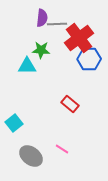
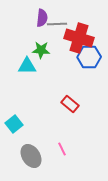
red cross: rotated 36 degrees counterclockwise
blue hexagon: moved 2 px up
cyan square: moved 1 px down
pink line: rotated 32 degrees clockwise
gray ellipse: rotated 20 degrees clockwise
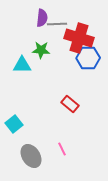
blue hexagon: moved 1 px left, 1 px down
cyan triangle: moved 5 px left, 1 px up
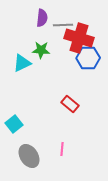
gray line: moved 6 px right, 1 px down
cyan triangle: moved 2 px up; rotated 24 degrees counterclockwise
pink line: rotated 32 degrees clockwise
gray ellipse: moved 2 px left
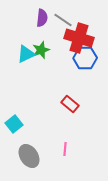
gray line: moved 5 px up; rotated 36 degrees clockwise
green star: rotated 24 degrees counterclockwise
blue hexagon: moved 3 px left
cyan triangle: moved 4 px right, 9 px up
pink line: moved 3 px right
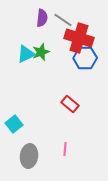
green star: moved 2 px down
gray ellipse: rotated 40 degrees clockwise
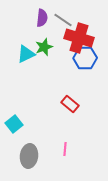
green star: moved 3 px right, 5 px up
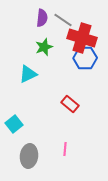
red cross: moved 3 px right
cyan triangle: moved 2 px right, 20 px down
